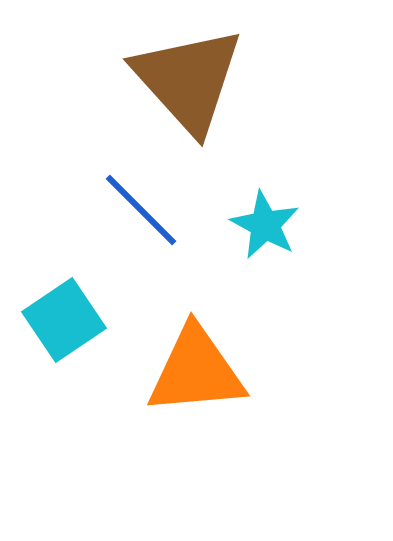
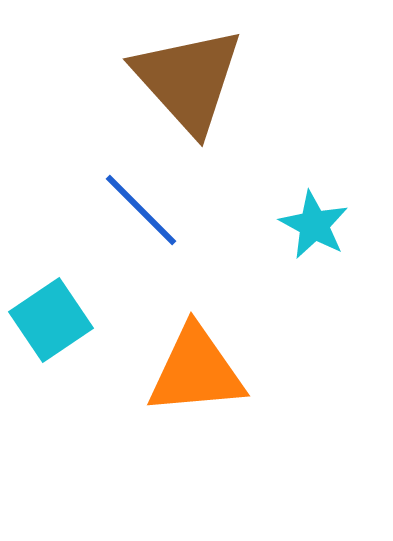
cyan star: moved 49 px right
cyan square: moved 13 px left
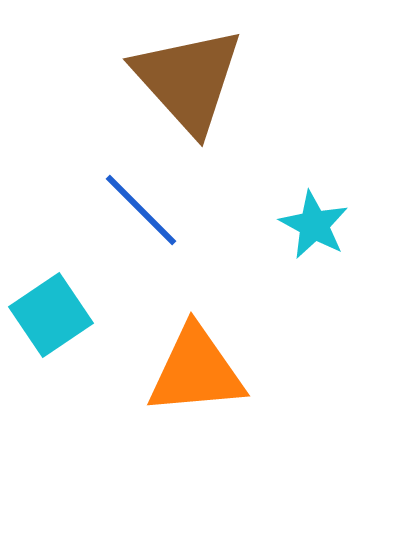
cyan square: moved 5 px up
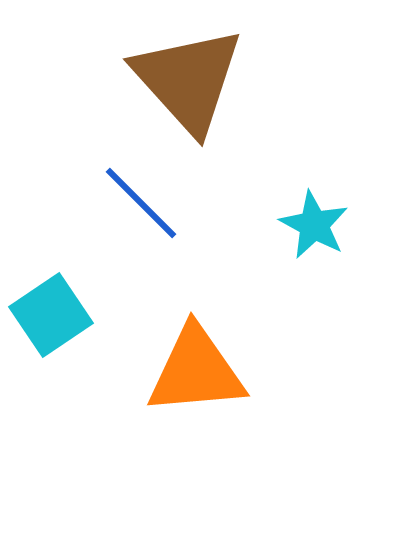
blue line: moved 7 px up
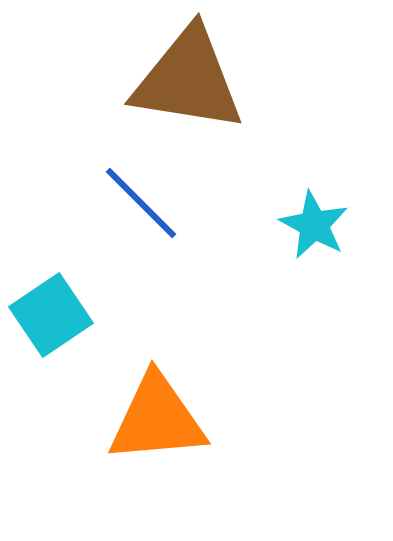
brown triangle: rotated 39 degrees counterclockwise
orange triangle: moved 39 px left, 48 px down
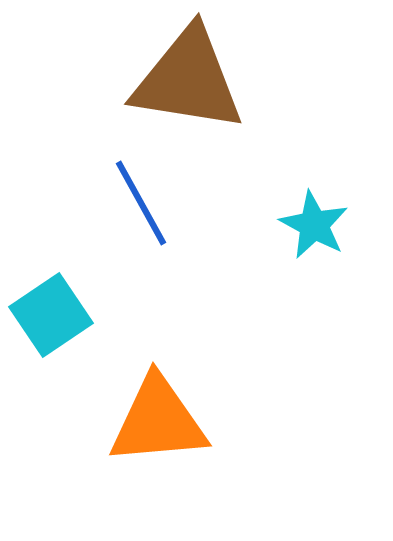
blue line: rotated 16 degrees clockwise
orange triangle: moved 1 px right, 2 px down
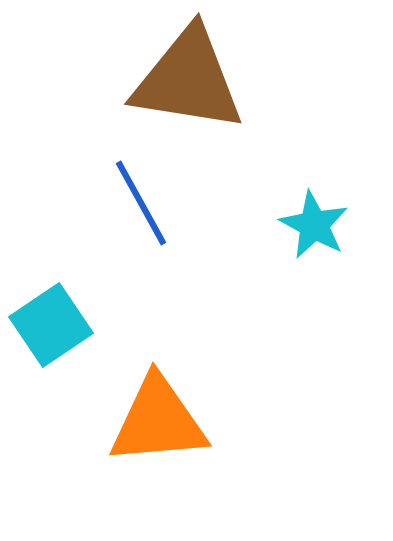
cyan square: moved 10 px down
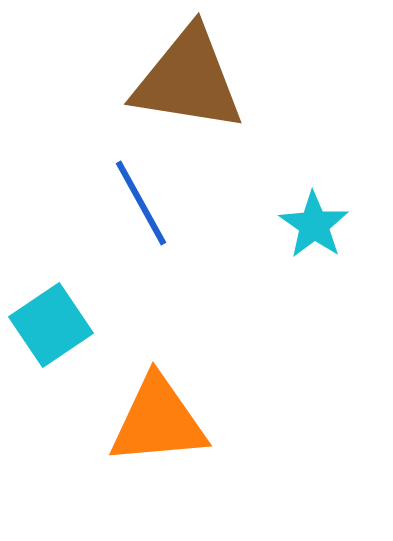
cyan star: rotated 6 degrees clockwise
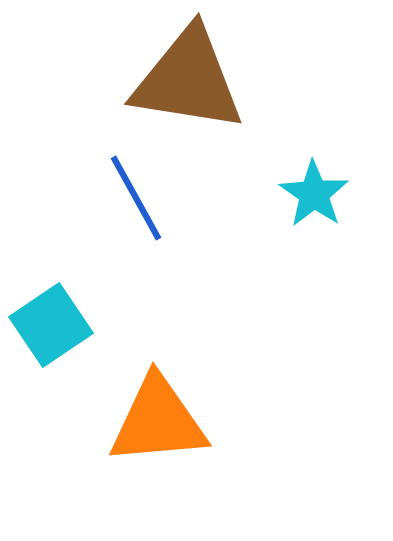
blue line: moved 5 px left, 5 px up
cyan star: moved 31 px up
